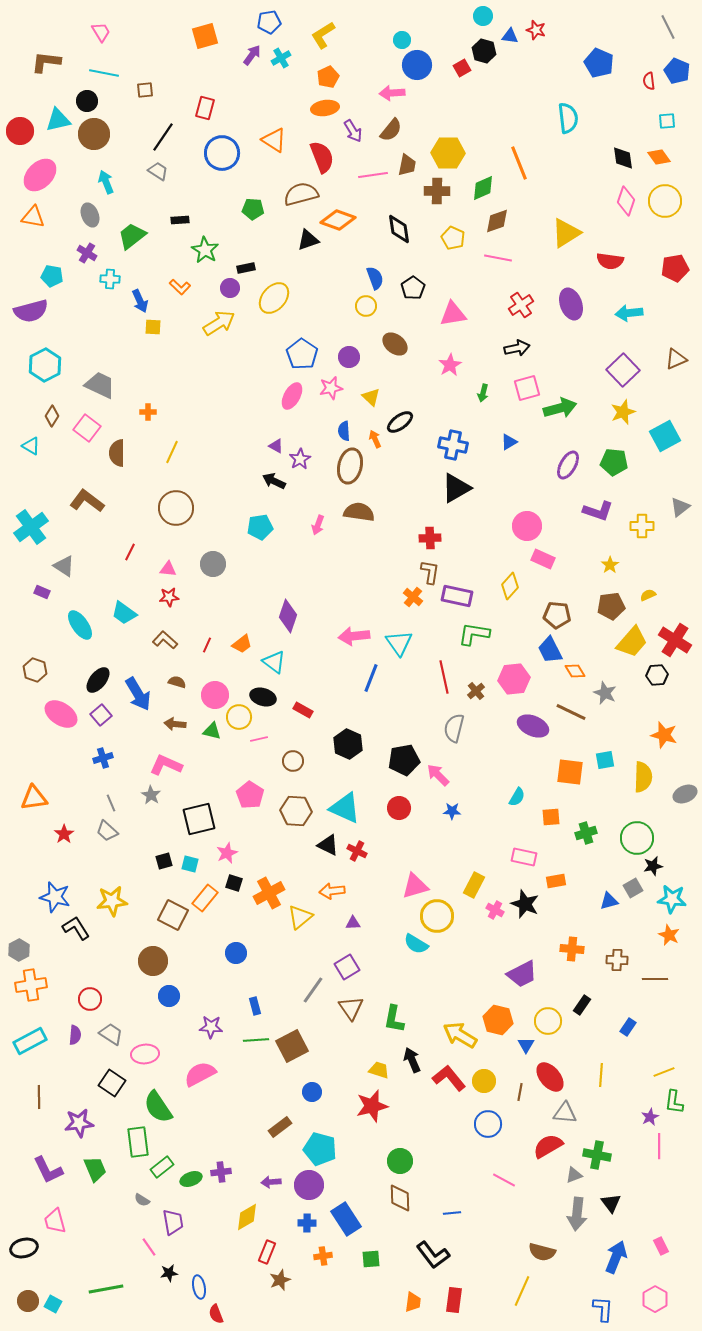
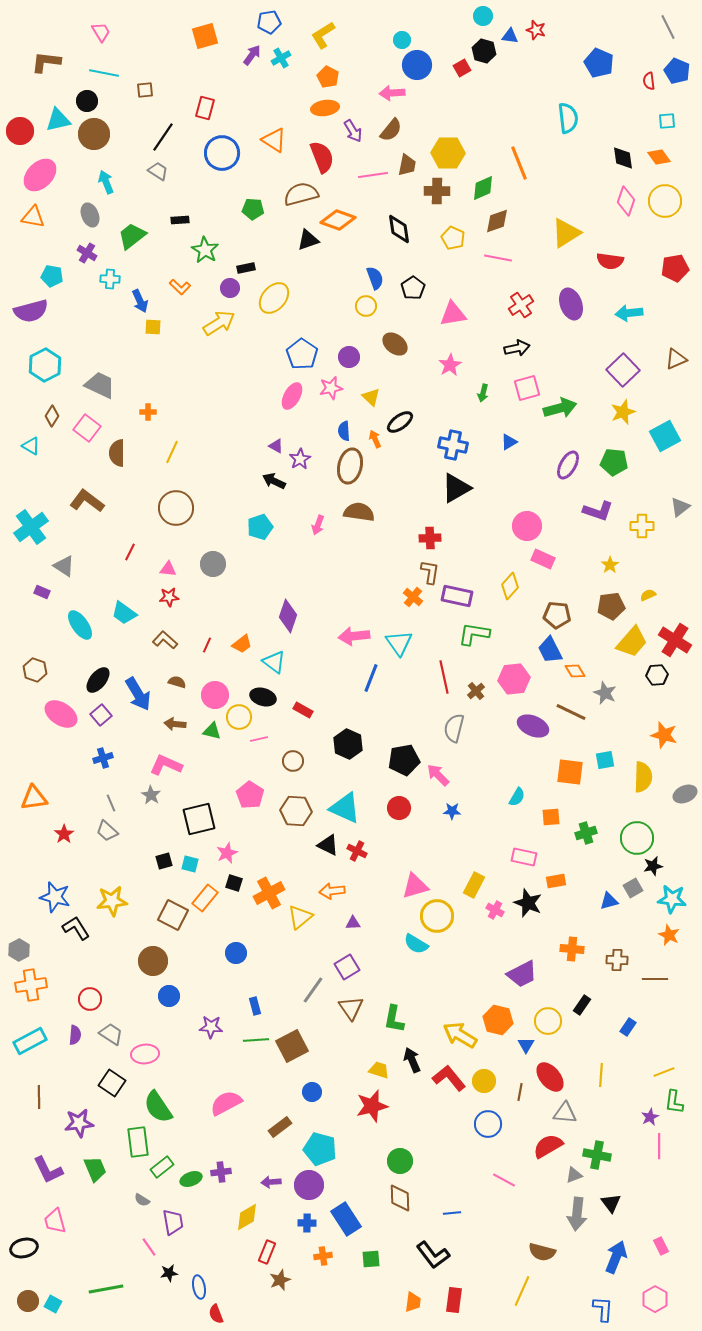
orange pentagon at (328, 77): rotated 20 degrees counterclockwise
cyan pentagon at (260, 527): rotated 10 degrees counterclockwise
black star at (525, 904): moved 3 px right, 1 px up
pink semicircle at (200, 1074): moved 26 px right, 29 px down
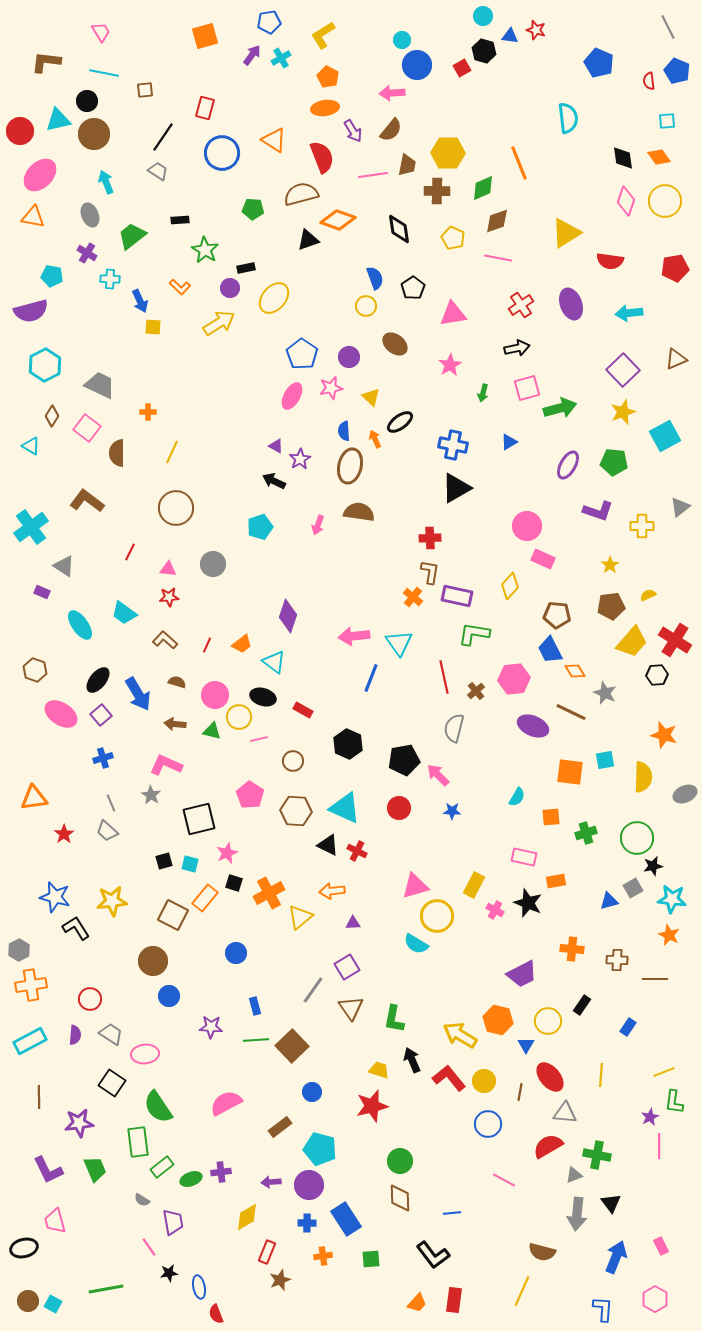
brown square at (292, 1046): rotated 16 degrees counterclockwise
orange trapezoid at (413, 1302): moved 4 px right, 1 px down; rotated 35 degrees clockwise
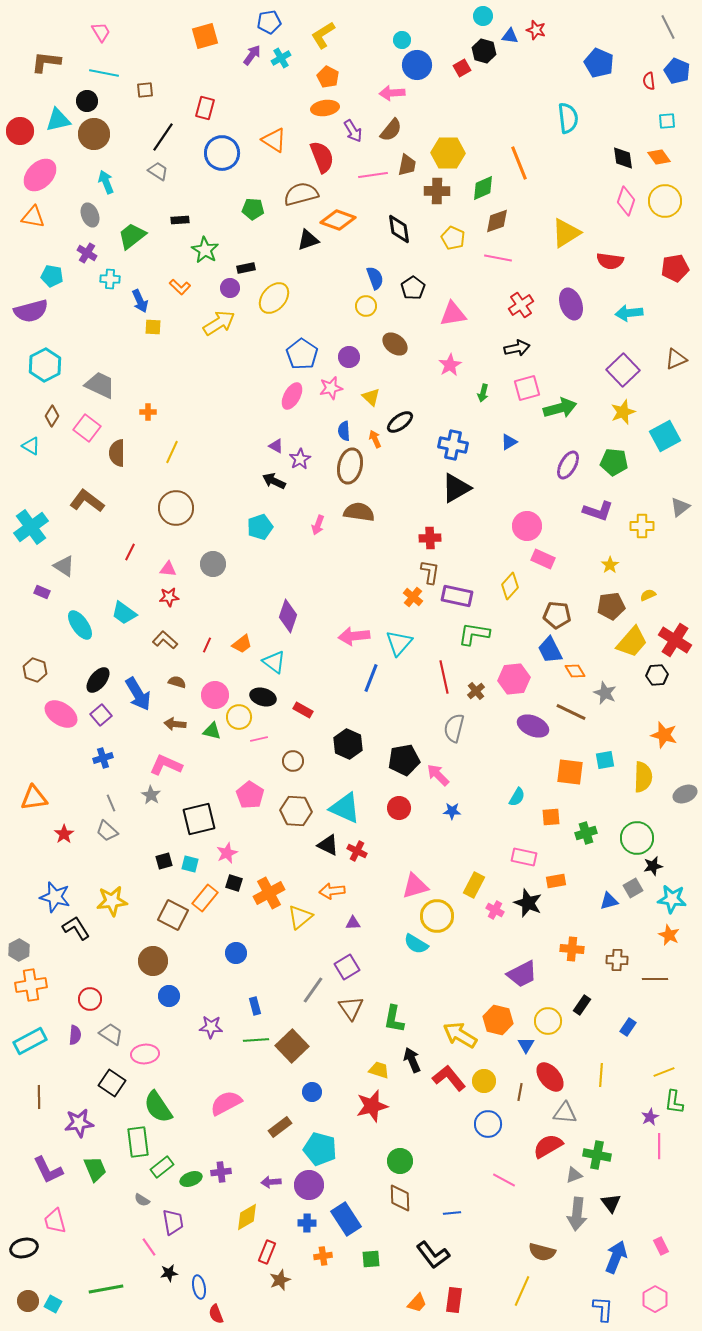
cyan triangle at (399, 643): rotated 16 degrees clockwise
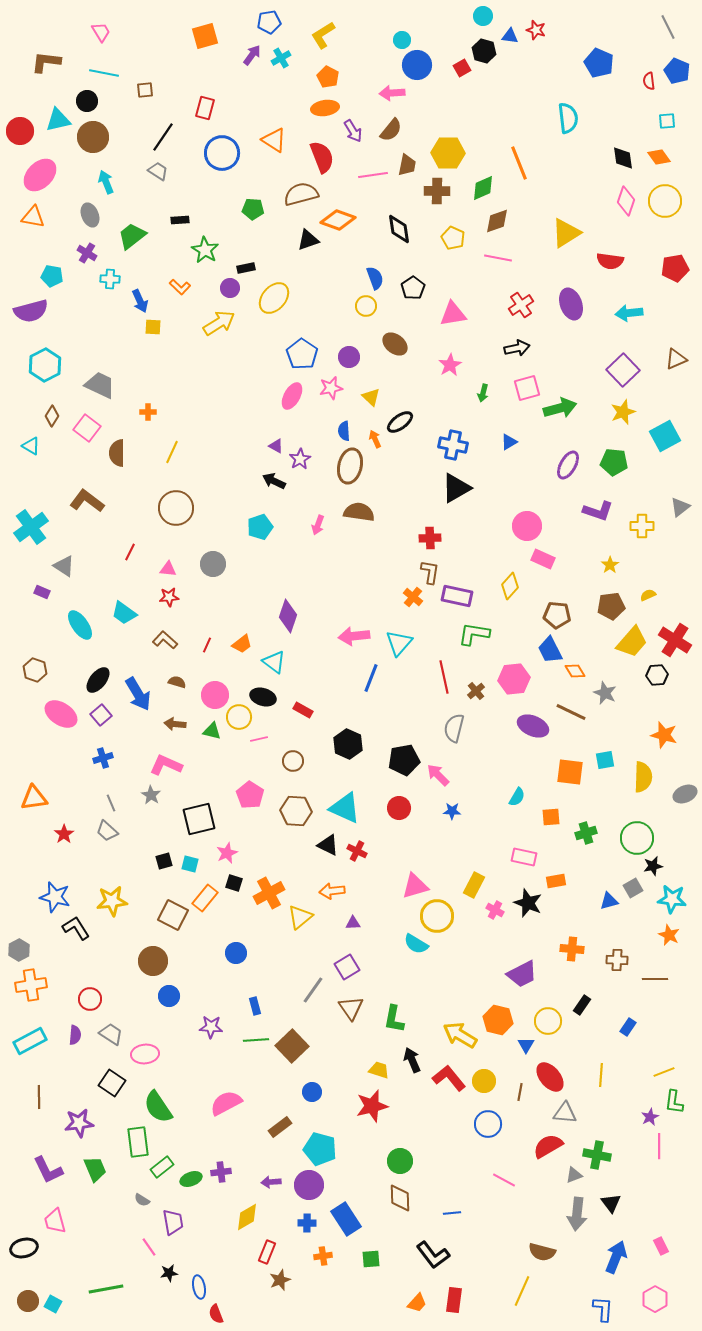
brown circle at (94, 134): moved 1 px left, 3 px down
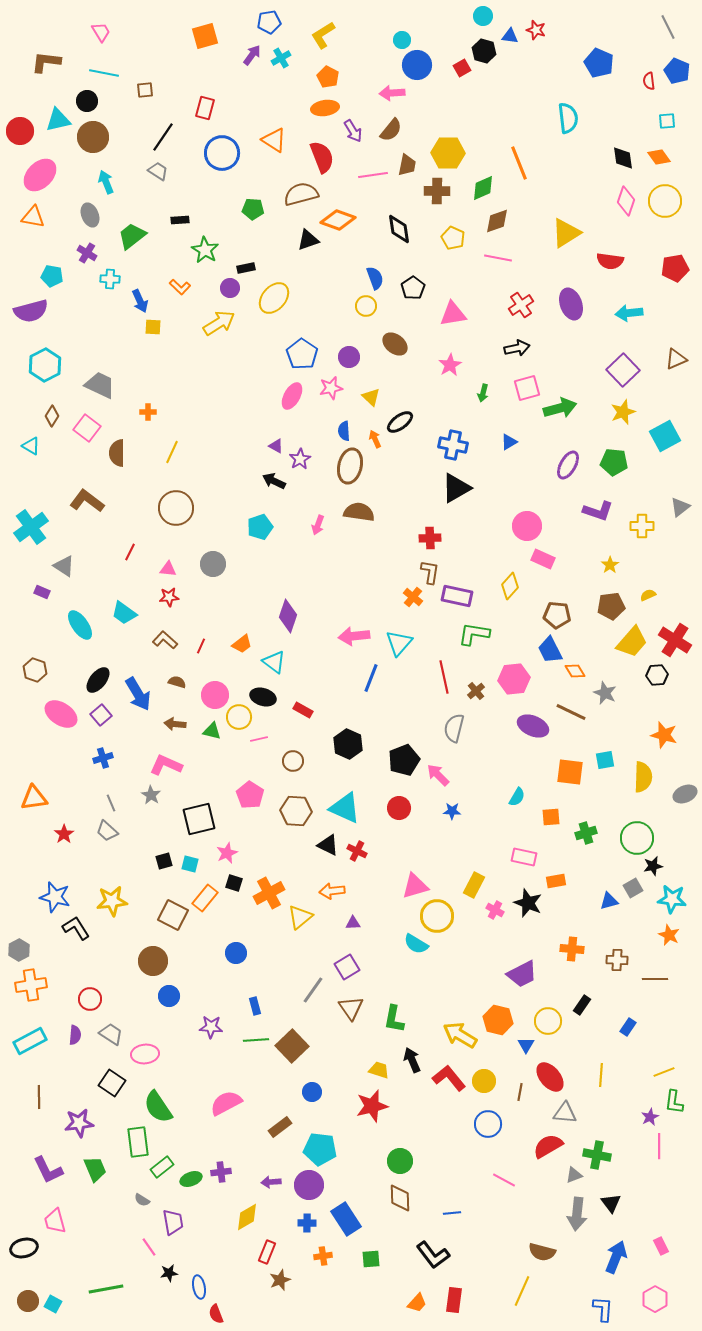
red line at (207, 645): moved 6 px left, 1 px down
black pentagon at (404, 760): rotated 12 degrees counterclockwise
cyan pentagon at (320, 1149): rotated 8 degrees counterclockwise
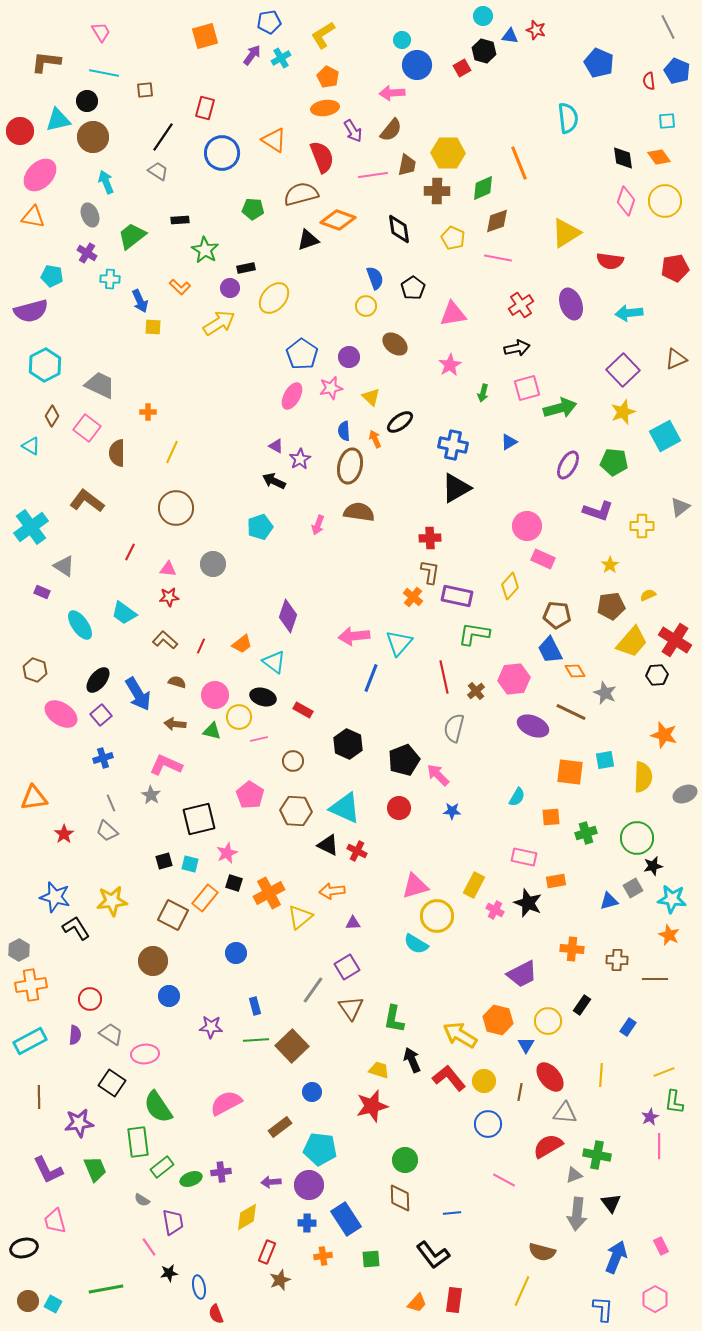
green circle at (400, 1161): moved 5 px right, 1 px up
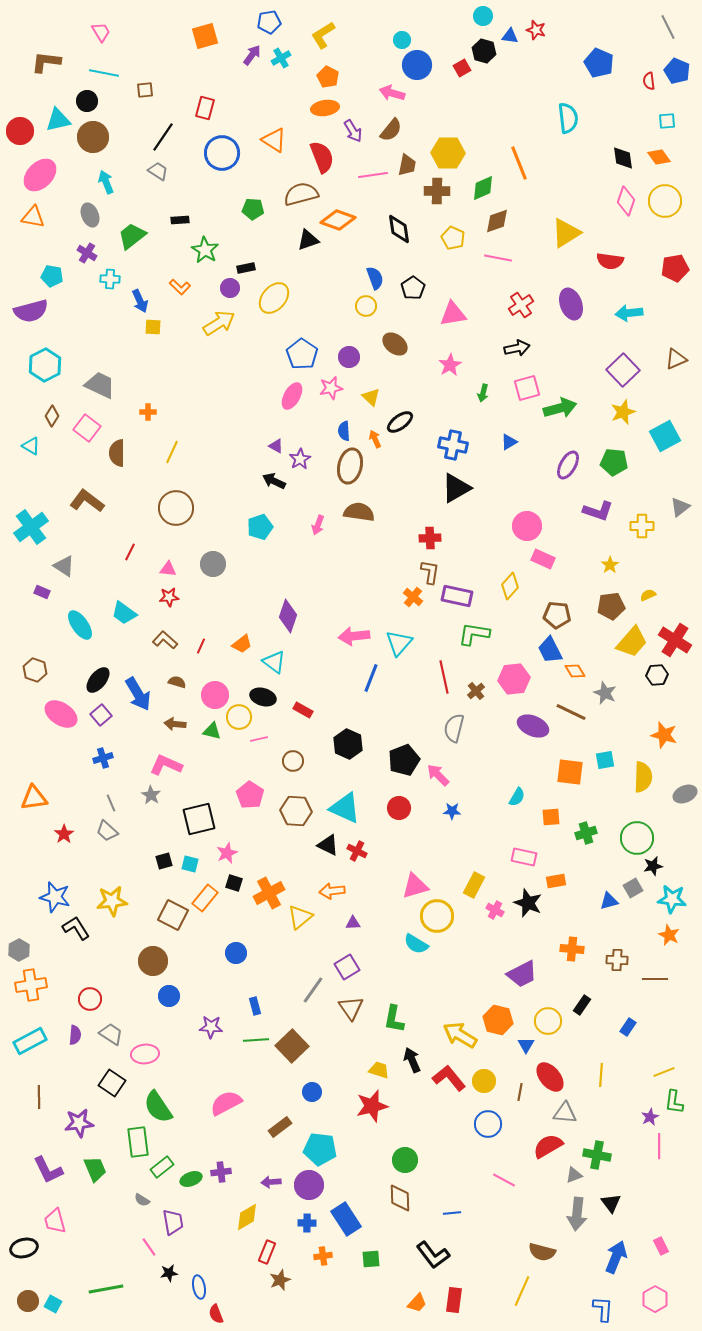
pink arrow at (392, 93): rotated 20 degrees clockwise
